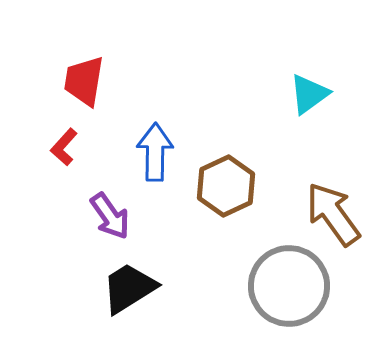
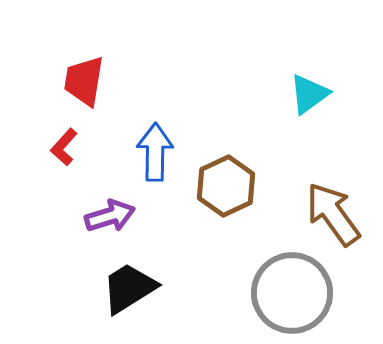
purple arrow: rotated 72 degrees counterclockwise
gray circle: moved 3 px right, 7 px down
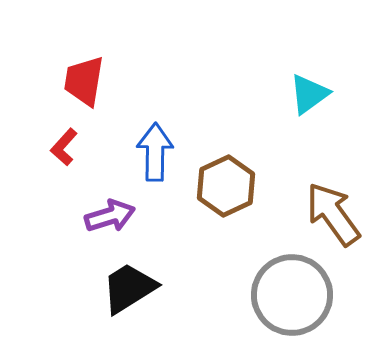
gray circle: moved 2 px down
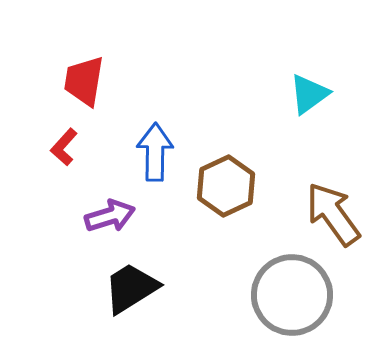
black trapezoid: moved 2 px right
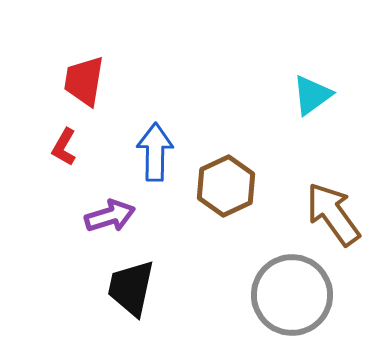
cyan triangle: moved 3 px right, 1 px down
red L-shape: rotated 12 degrees counterclockwise
black trapezoid: rotated 46 degrees counterclockwise
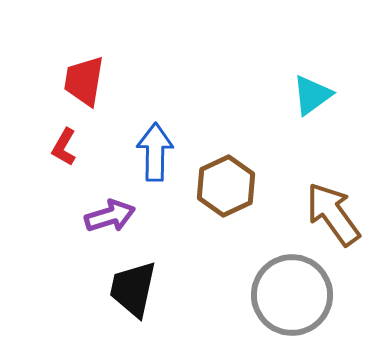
black trapezoid: moved 2 px right, 1 px down
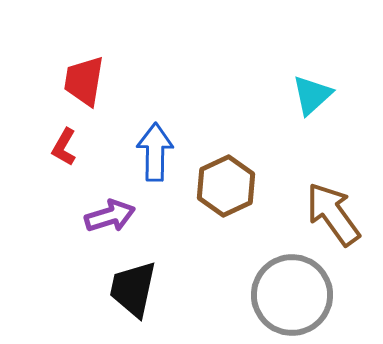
cyan triangle: rotated 6 degrees counterclockwise
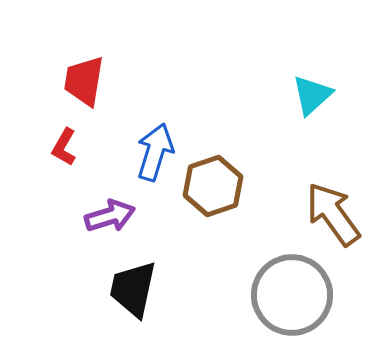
blue arrow: rotated 16 degrees clockwise
brown hexagon: moved 13 px left; rotated 6 degrees clockwise
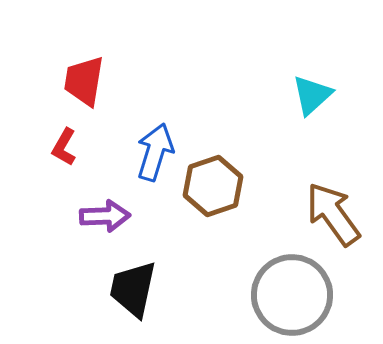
purple arrow: moved 5 px left; rotated 15 degrees clockwise
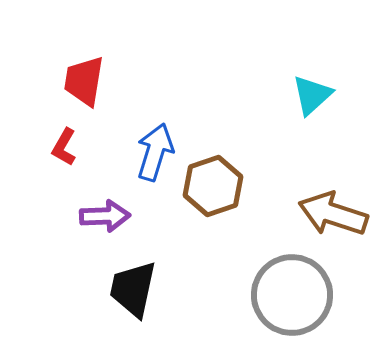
brown arrow: rotated 36 degrees counterclockwise
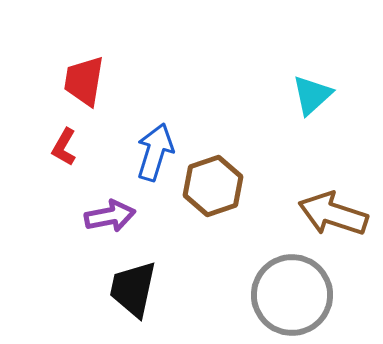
purple arrow: moved 5 px right; rotated 9 degrees counterclockwise
